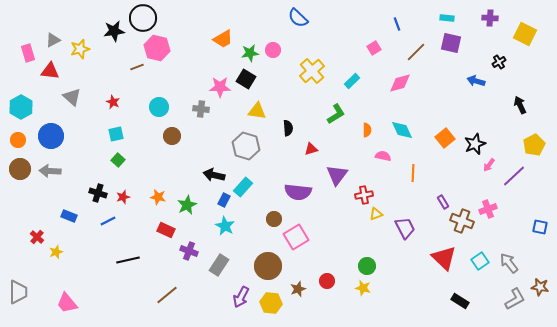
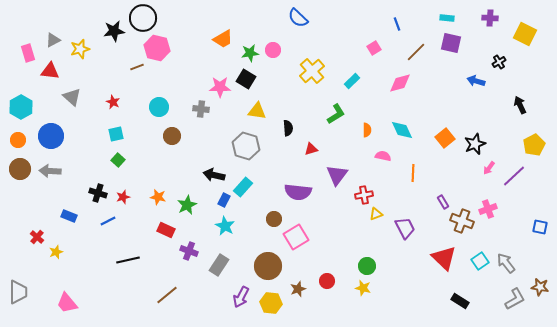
pink arrow at (489, 165): moved 3 px down
gray arrow at (509, 263): moved 3 px left
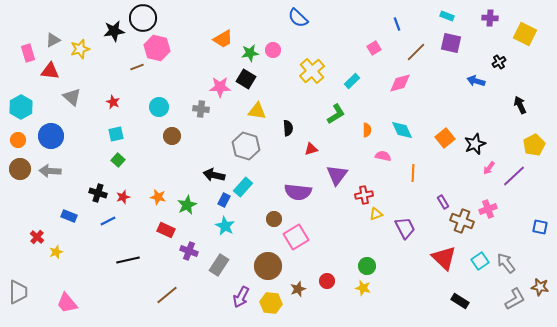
cyan rectangle at (447, 18): moved 2 px up; rotated 16 degrees clockwise
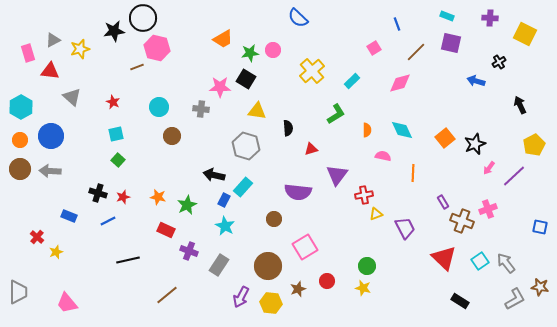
orange circle at (18, 140): moved 2 px right
pink square at (296, 237): moved 9 px right, 10 px down
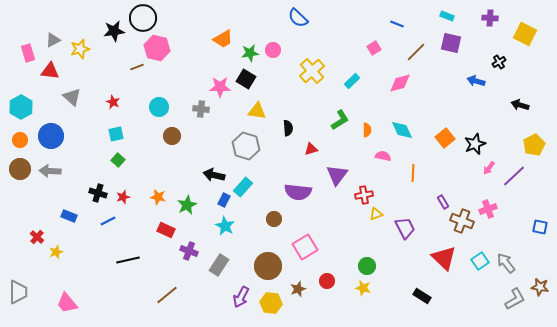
blue line at (397, 24): rotated 48 degrees counterclockwise
black arrow at (520, 105): rotated 48 degrees counterclockwise
green L-shape at (336, 114): moved 4 px right, 6 px down
black rectangle at (460, 301): moved 38 px left, 5 px up
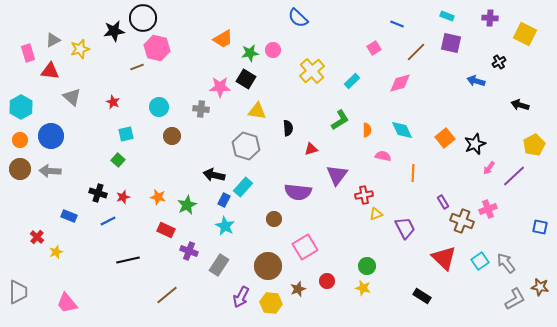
cyan square at (116, 134): moved 10 px right
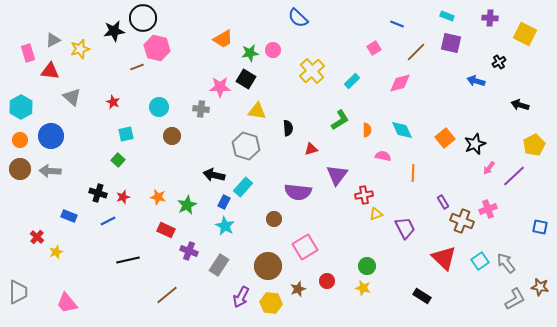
blue rectangle at (224, 200): moved 2 px down
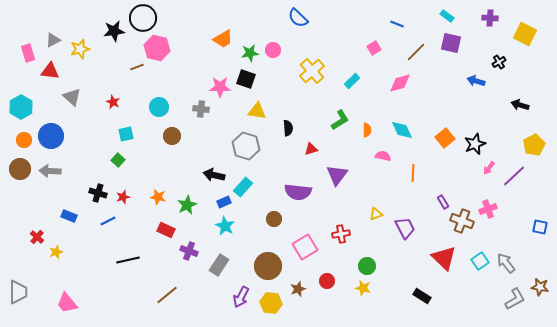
cyan rectangle at (447, 16): rotated 16 degrees clockwise
black square at (246, 79): rotated 12 degrees counterclockwise
orange circle at (20, 140): moved 4 px right
red cross at (364, 195): moved 23 px left, 39 px down
blue rectangle at (224, 202): rotated 40 degrees clockwise
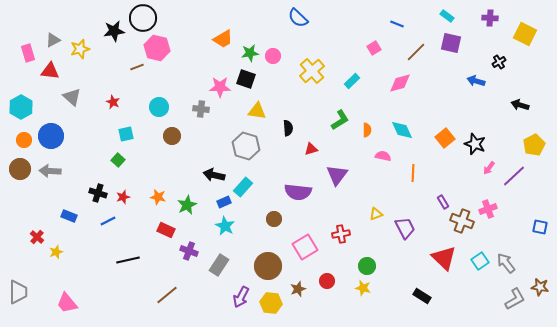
pink circle at (273, 50): moved 6 px down
black star at (475, 144): rotated 30 degrees counterclockwise
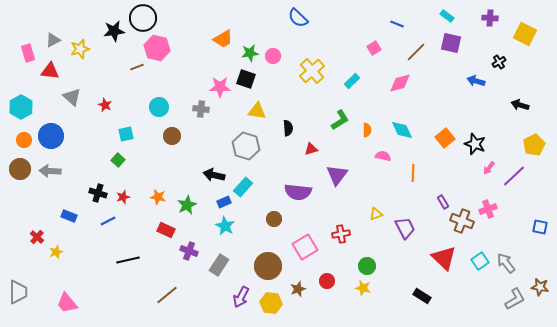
red star at (113, 102): moved 8 px left, 3 px down
